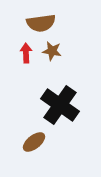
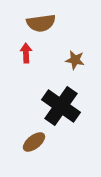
brown star: moved 23 px right, 9 px down
black cross: moved 1 px right, 1 px down
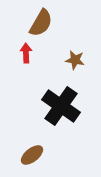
brown semicircle: rotated 52 degrees counterclockwise
brown ellipse: moved 2 px left, 13 px down
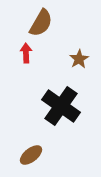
brown star: moved 4 px right, 1 px up; rotated 30 degrees clockwise
brown ellipse: moved 1 px left
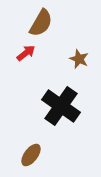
red arrow: rotated 54 degrees clockwise
brown star: rotated 18 degrees counterclockwise
brown ellipse: rotated 15 degrees counterclockwise
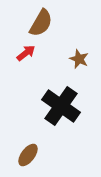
brown ellipse: moved 3 px left
